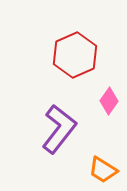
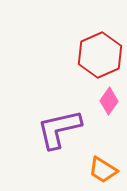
red hexagon: moved 25 px right
purple L-shape: rotated 141 degrees counterclockwise
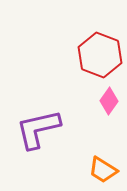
red hexagon: rotated 15 degrees counterclockwise
purple L-shape: moved 21 px left
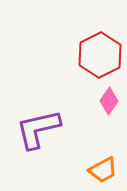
red hexagon: rotated 12 degrees clockwise
orange trapezoid: rotated 60 degrees counterclockwise
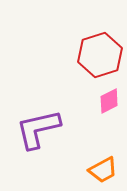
red hexagon: rotated 9 degrees clockwise
pink diamond: rotated 28 degrees clockwise
